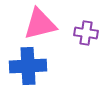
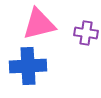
pink triangle: moved 1 px left
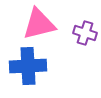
purple cross: moved 1 px left; rotated 10 degrees clockwise
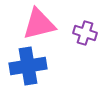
blue cross: rotated 6 degrees counterclockwise
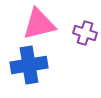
blue cross: moved 1 px right, 1 px up
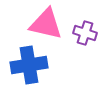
pink triangle: moved 7 px right; rotated 27 degrees clockwise
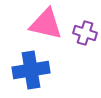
blue cross: moved 2 px right, 5 px down
